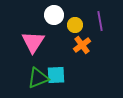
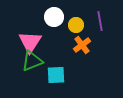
white circle: moved 2 px down
yellow circle: moved 1 px right
pink triangle: moved 3 px left
green triangle: moved 6 px left, 17 px up
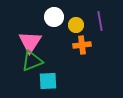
orange cross: rotated 30 degrees clockwise
cyan square: moved 8 px left, 6 px down
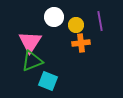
orange cross: moved 1 px left, 2 px up
cyan square: rotated 24 degrees clockwise
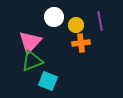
pink triangle: rotated 10 degrees clockwise
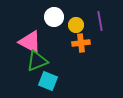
pink triangle: rotated 45 degrees counterclockwise
green triangle: moved 5 px right
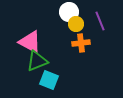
white circle: moved 15 px right, 5 px up
purple line: rotated 12 degrees counterclockwise
yellow circle: moved 1 px up
cyan square: moved 1 px right, 1 px up
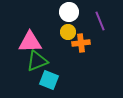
yellow circle: moved 8 px left, 8 px down
pink triangle: rotated 30 degrees counterclockwise
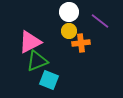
purple line: rotated 30 degrees counterclockwise
yellow circle: moved 1 px right, 1 px up
pink triangle: rotated 25 degrees counterclockwise
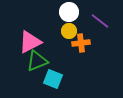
cyan square: moved 4 px right, 1 px up
